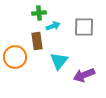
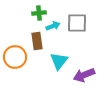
gray square: moved 7 px left, 4 px up
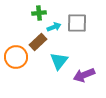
cyan arrow: moved 1 px right, 1 px down
brown rectangle: moved 1 px right, 1 px down; rotated 54 degrees clockwise
orange circle: moved 1 px right
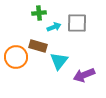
brown rectangle: moved 4 px down; rotated 60 degrees clockwise
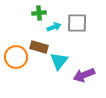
brown rectangle: moved 1 px right, 1 px down
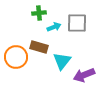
cyan triangle: moved 3 px right
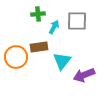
green cross: moved 1 px left, 1 px down
gray square: moved 2 px up
cyan arrow: rotated 40 degrees counterclockwise
brown rectangle: rotated 24 degrees counterclockwise
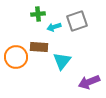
gray square: rotated 20 degrees counterclockwise
cyan arrow: rotated 136 degrees counterclockwise
brown rectangle: rotated 12 degrees clockwise
purple arrow: moved 5 px right, 7 px down
